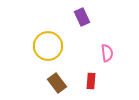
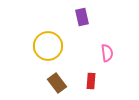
purple rectangle: rotated 12 degrees clockwise
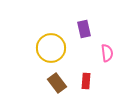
purple rectangle: moved 2 px right, 12 px down
yellow circle: moved 3 px right, 2 px down
red rectangle: moved 5 px left
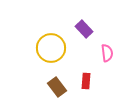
purple rectangle: rotated 30 degrees counterclockwise
brown rectangle: moved 4 px down
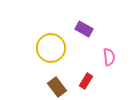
purple rectangle: rotated 18 degrees counterclockwise
pink semicircle: moved 2 px right, 4 px down
red rectangle: rotated 28 degrees clockwise
